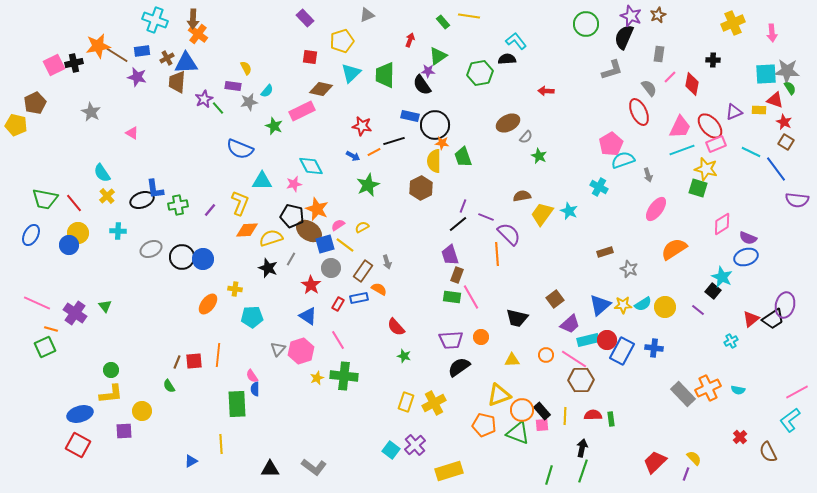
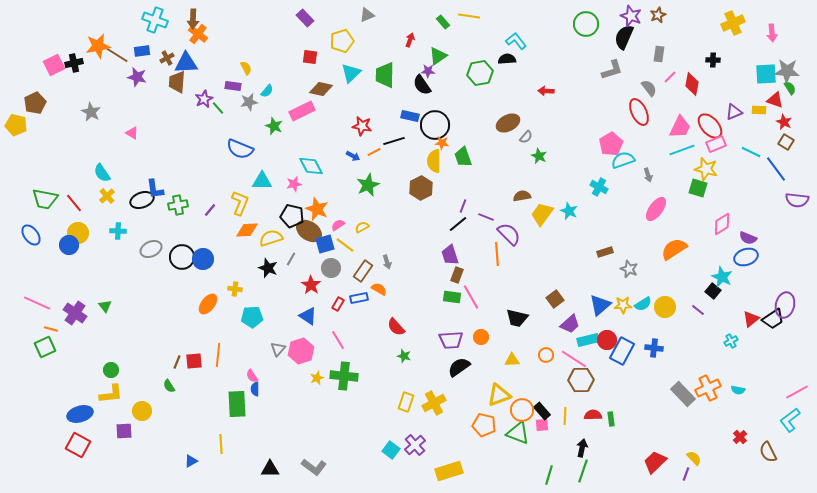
blue ellipse at (31, 235): rotated 65 degrees counterclockwise
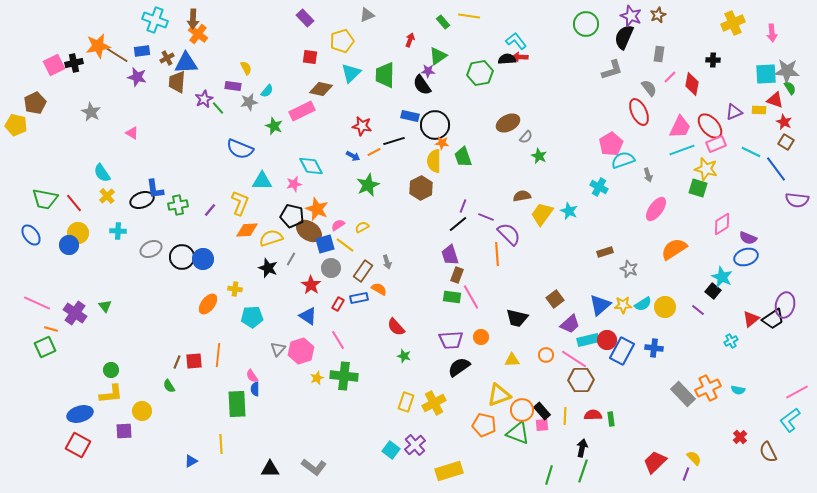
red arrow at (546, 91): moved 26 px left, 34 px up
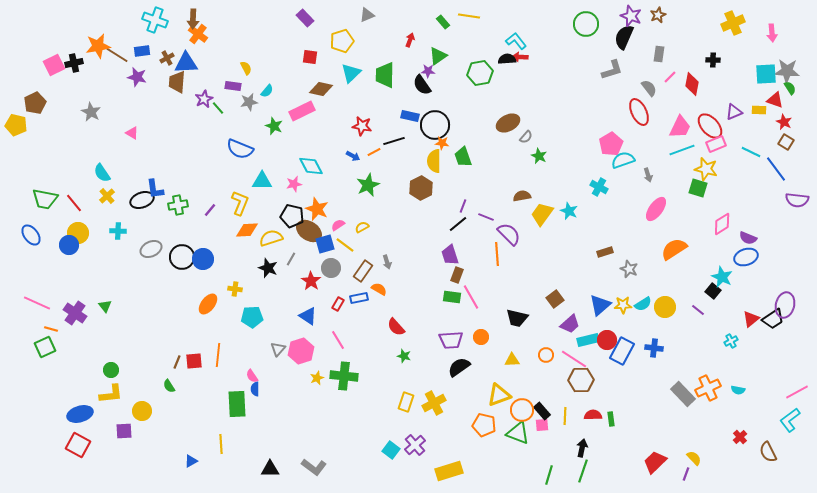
red star at (311, 285): moved 4 px up
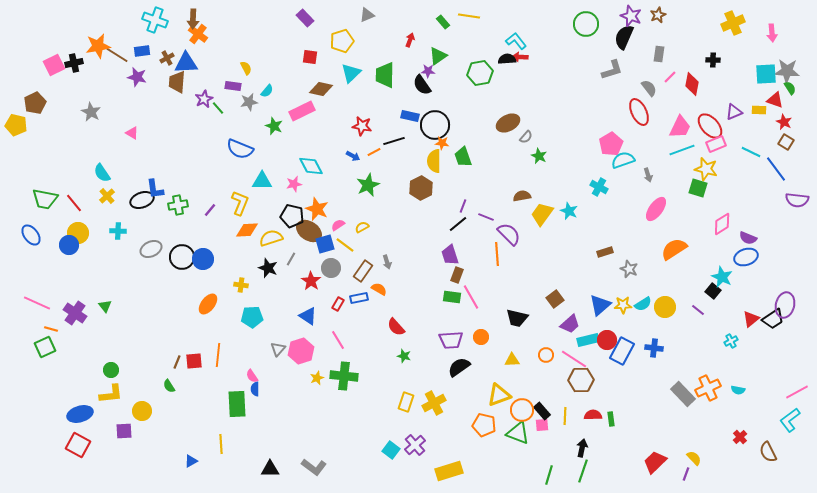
yellow cross at (235, 289): moved 6 px right, 4 px up
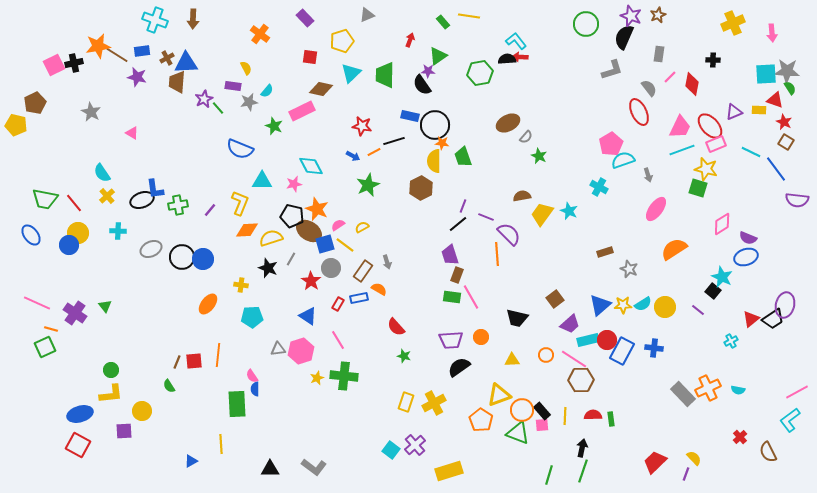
orange cross at (198, 34): moved 62 px right
gray triangle at (278, 349): rotated 42 degrees clockwise
orange pentagon at (484, 425): moved 3 px left, 5 px up; rotated 20 degrees clockwise
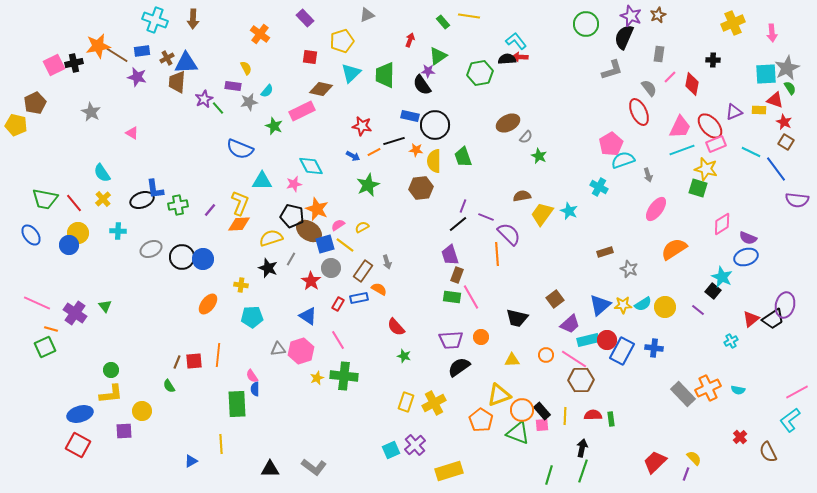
gray star at (787, 71): moved 3 px up; rotated 30 degrees counterclockwise
orange star at (442, 143): moved 26 px left, 7 px down
brown hexagon at (421, 188): rotated 20 degrees clockwise
yellow cross at (107, 196): moved 4 px left, 3 px down
orange diamond at (247, 230): moved 8 px left, 6 px up
cyan square at (391, 450): rotated 30 degrees clockwise
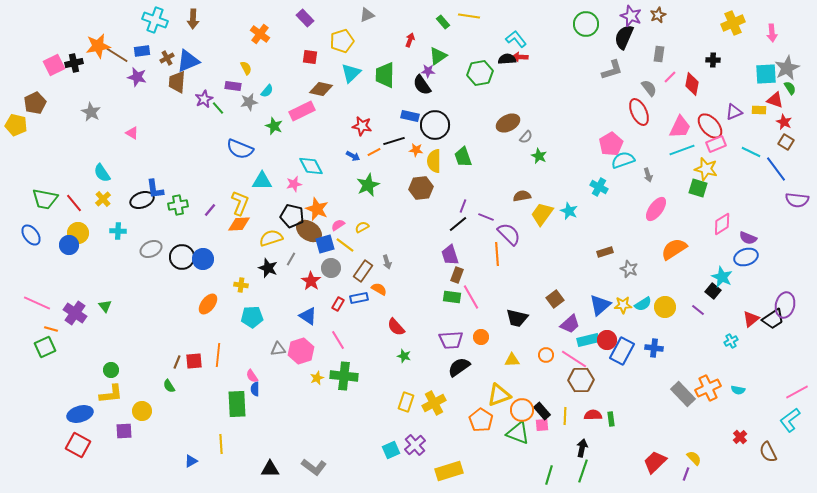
cyan L-shape at (516, 41): moved 2 px up
blue triangle at (186, 63): moved 2 px right, 2 px up; rotated 20 degrees counterclockwise
